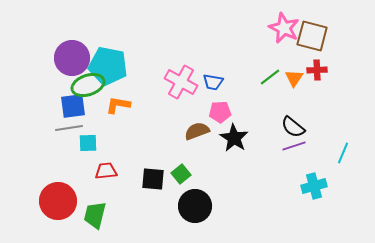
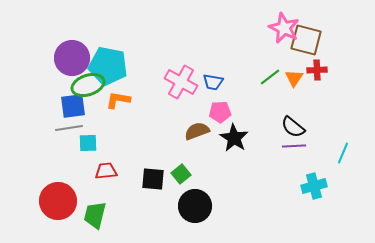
brown square: moved 6 px left, 4 px down
orange L-shape: moved 5 px up
purple line: rotated 15 degrees clockwise
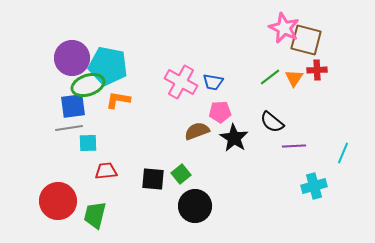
black semicircle: moved 21 px left, 5 px up
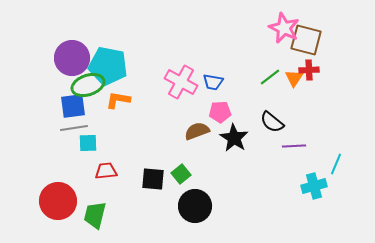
red cross: moved 8 px left
gray line: moved 5 px right
cyan line: moved 7 px left, 11 px down
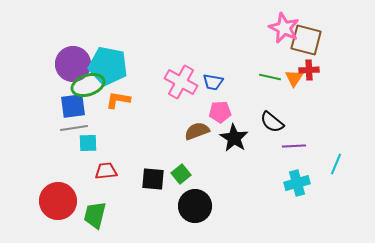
purple circle: moved 1 px right, 6 px down
green line: rotated 50 degrees clockwise
cyan cross: moved 17 px left, 3 px up
